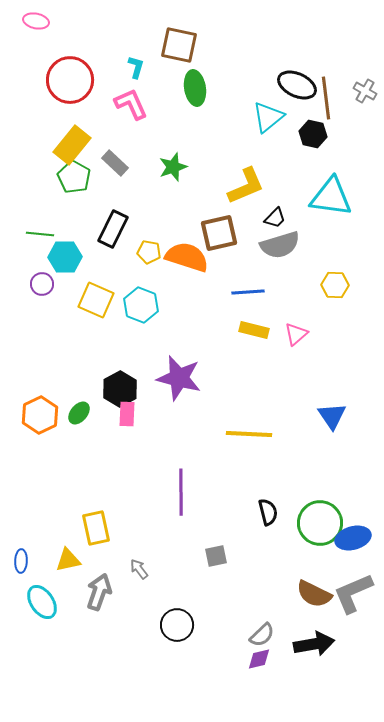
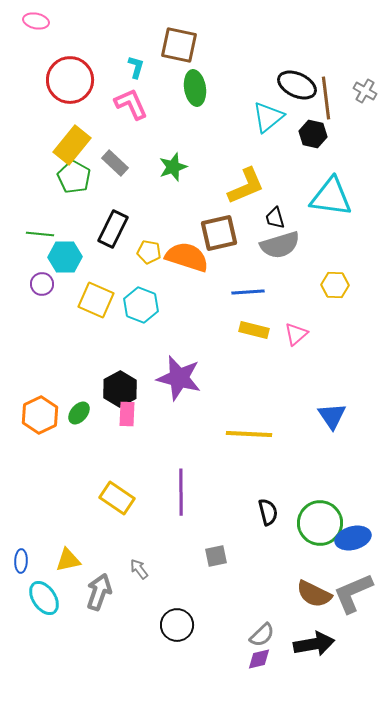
black trapezoid at (275, 218): rotated 120 degrees clockwise
yellow rectangle at (96, 528): moved 21 px right, 30 px up; rotated 44 degrees counterclockwise
cyan ellipse at (42, 602): moved 2 px right, 4 px up
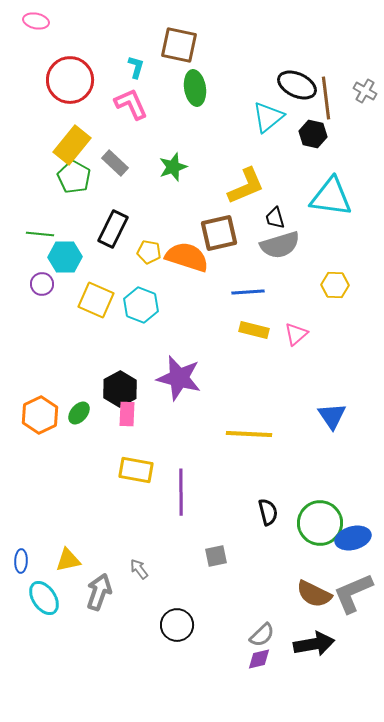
yellow rectangle at (117, 498): moved 19 px right, 28 px up; rotated 24 degrees counterclockwise
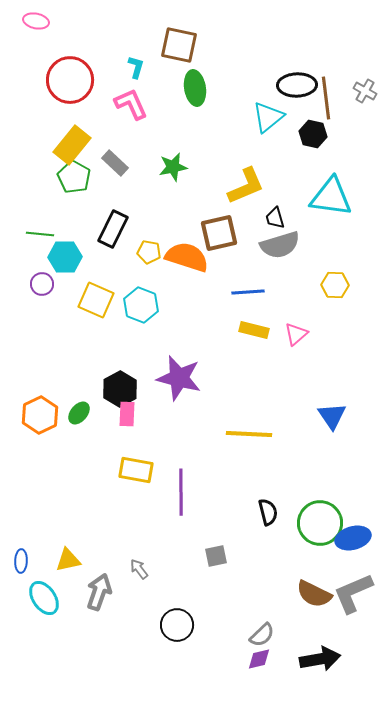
black ellipse at (297, 85): rotated 27 degrees counterclockwise
green star at (173, 167): rotated 8 degrees clockwise
black arrow at (314, 644): moved 6 px right, 15 px down
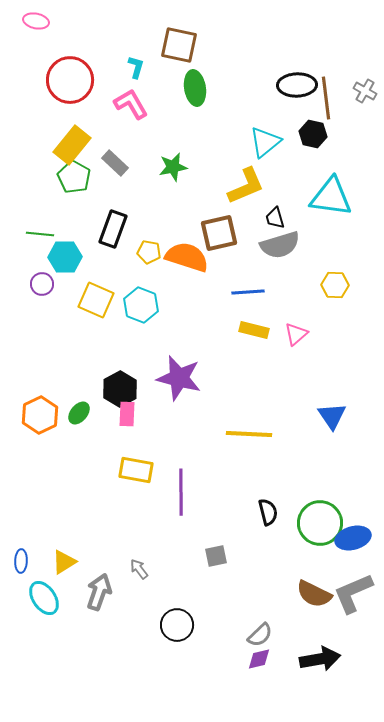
pink L-shape at (131, 104): rotated 6 degrees counterclockwise
cyan triangle at (268, 117): moved 3 px left, 25 px down
black rectangle at (113, 229): rotated 6 degrees counterclockwise
yellow triangle at (68, 560): moved 4 px left, 2 px down; rotated 20 degrees counterclockwise
gray semicircle at (262, 635): moved 2 px left
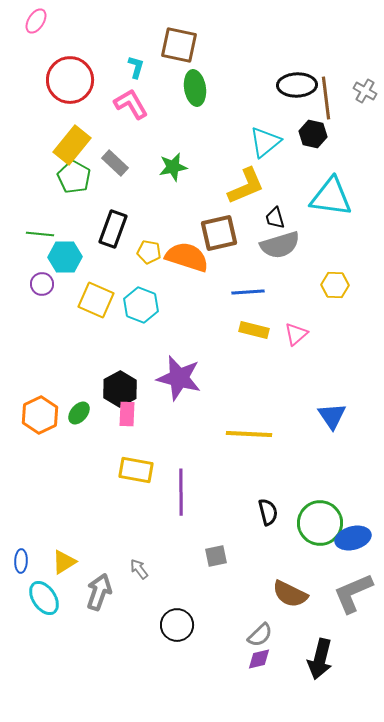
pink ellipse at (36, 21): rotated 70 degrees counterclockwise
brown semicircle at (314, 594): moved 24 px left
black arrow at (320, 659): rotated 114 degrees clockwise
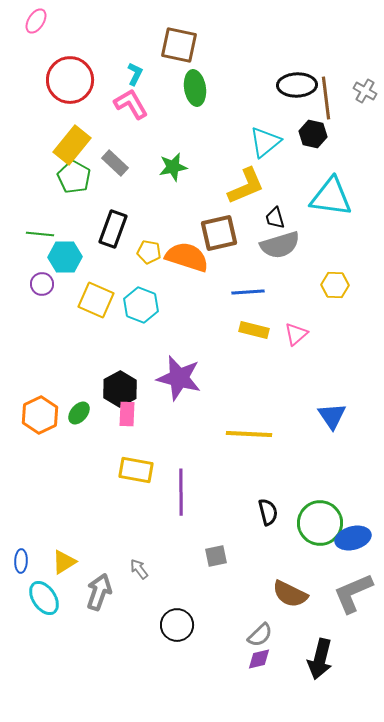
cyan L-shape at (136, 67): moved 1 px left, 7 px down; rotated 10 degrees clockwise
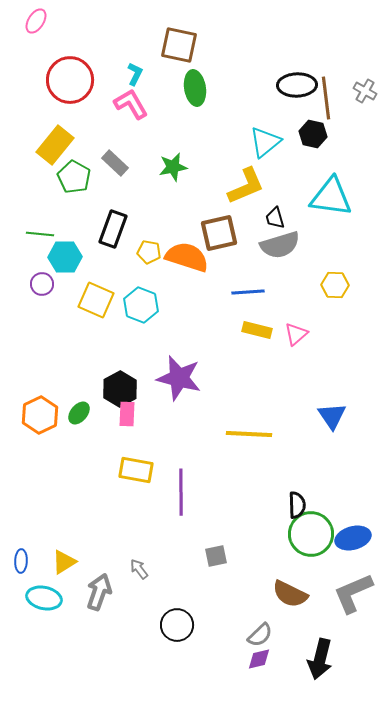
yellow rectangle at (72, 145): moved 17 px left
yellow rectangle at (254, 330): moved 3 px right
black semicircle at (268, 512): moved 29 px right, 7 px up; rotated 12 degrees clockwise
green circle at (320, 523): moved 9 px left, 11 px down
cyan ellipse at (44, 598): rotated 44 degrees counterclockwise
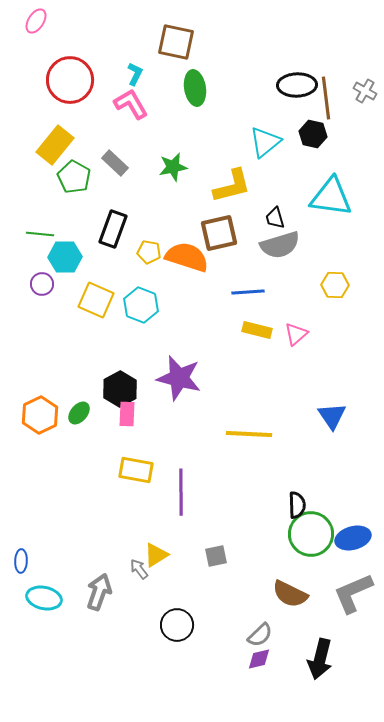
brown square at (179, 45): moved 3 px left, 3 px up
yellow L-shape at (246, 186): moved 14 px left; rotated 9 degrees clockwise
yellow triangle at (64, 562): moved 92 px right, 7 px up
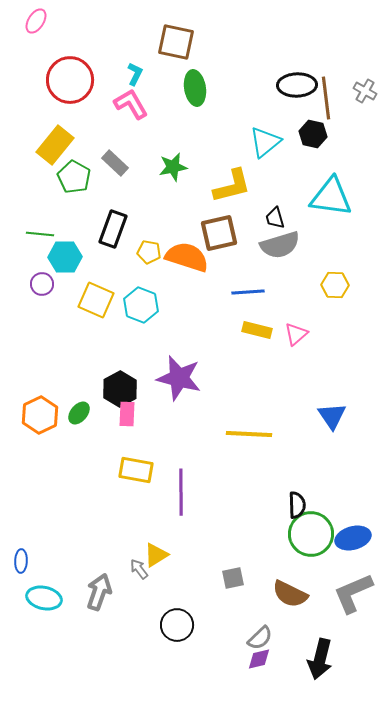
gray square at (216, 556): moved 17 px right, 22 px down
gray semicircle at (260, 635): moved 3 px down
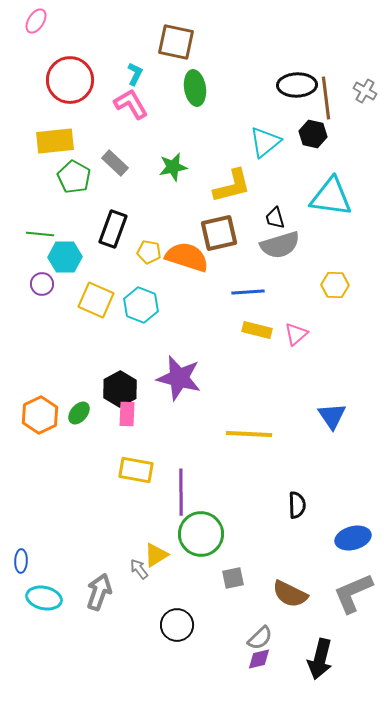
yellow rectangle at (55, 145): moved 4 px up; rotated 45 degrees clockwise
green circle at (311, 534): moved 110 px left
